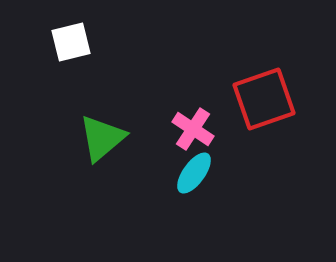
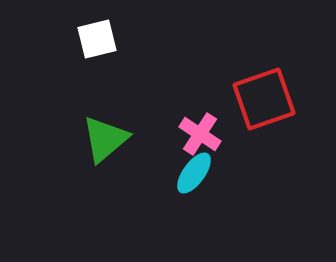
white square: moved 26 px right, 3 px up
pink cross: moved 7 px right, 5 px down
green triangle: moved 3 px right, 1 px down
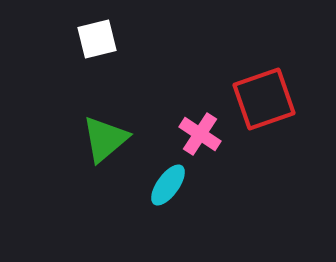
cyan ellipse: moved 26 px left, 12 px down
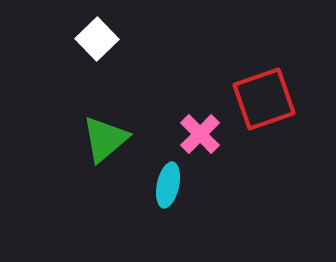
white square: rotated 30 degrees counterclockwise
pink cross: rotated 12 degrees clockwise
cyan ellipse: rotated 24 degrees counterclockwise
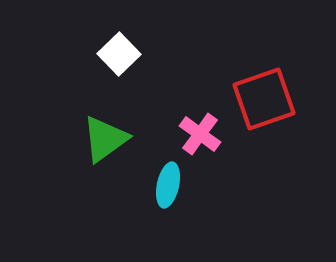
white square: moved 22 px right, 15 px down
pink cross: rotated 9 degrees counterclockwise
green triangle: rotated 4 degrees clockwise
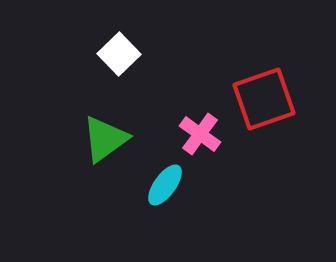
cyan ellipse: moved 3 px left; rotated 24 degrees clockwise
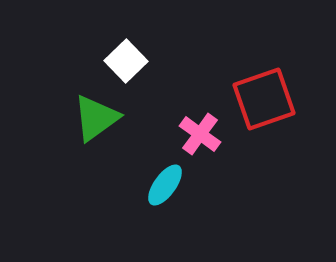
white square: moved 7 px right, 7 px down
green triangle: moved 9 px left, 21 px up
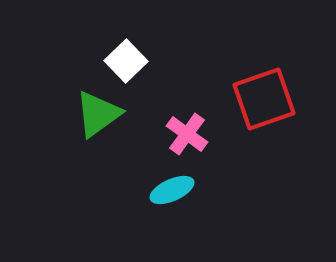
green triangle: moved 2 px right, 4 px up
pink cross: moved 13 px left
cyan ellipse: moved 7 px right, 5 px down; rotated 30 degrees clockwise
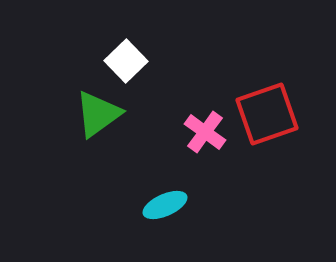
red square: moved 3 px right, 15 px down
pink cross: moved 18 px right, 2 px up
cyan ellipse: moved 7 px left, 15 px down
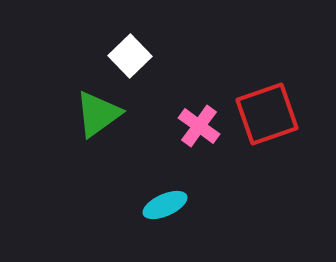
white square: moved 4 px right, 5 px up
pink cross: moved 6 px left, 6 px up
